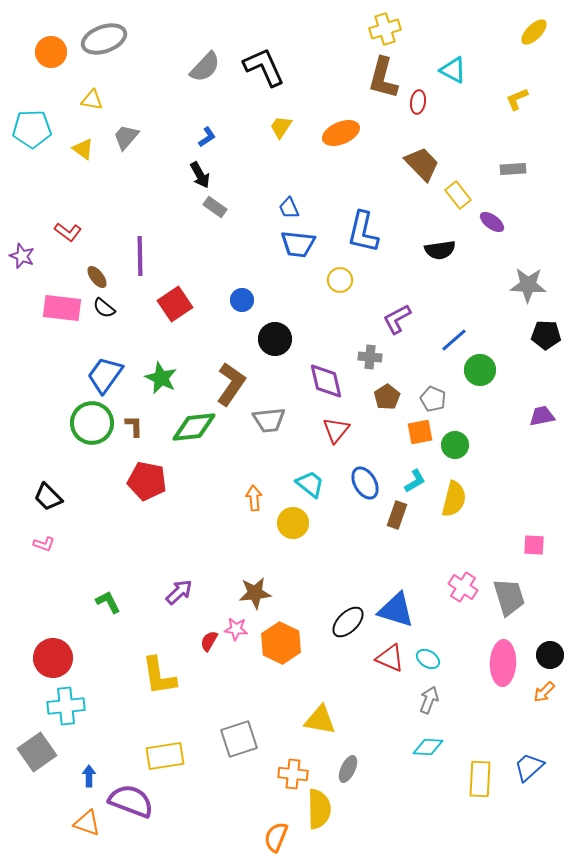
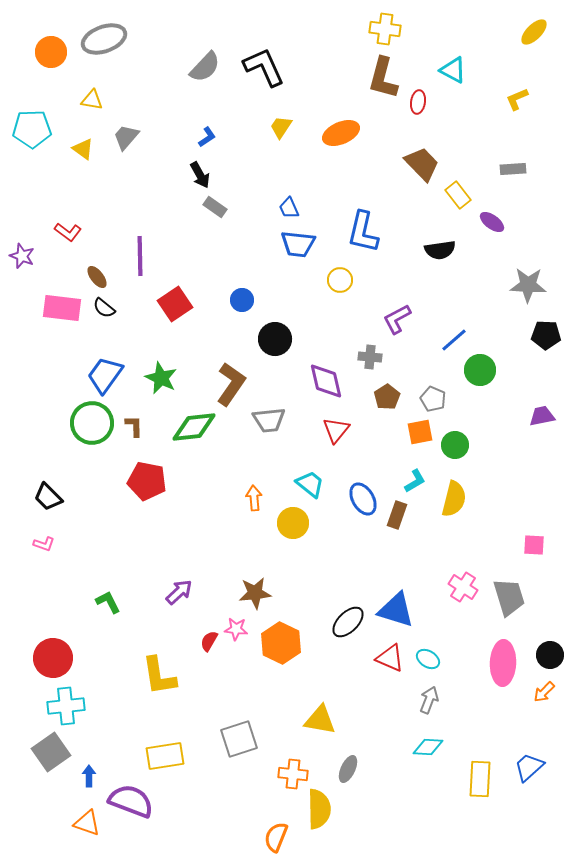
yellow cross at (385, 29): rotated 24 degrees clockwise
blue ellipse at (365, 483): moved 2 px left, 16 px down
gray square at (37, 752): moved 14 px right
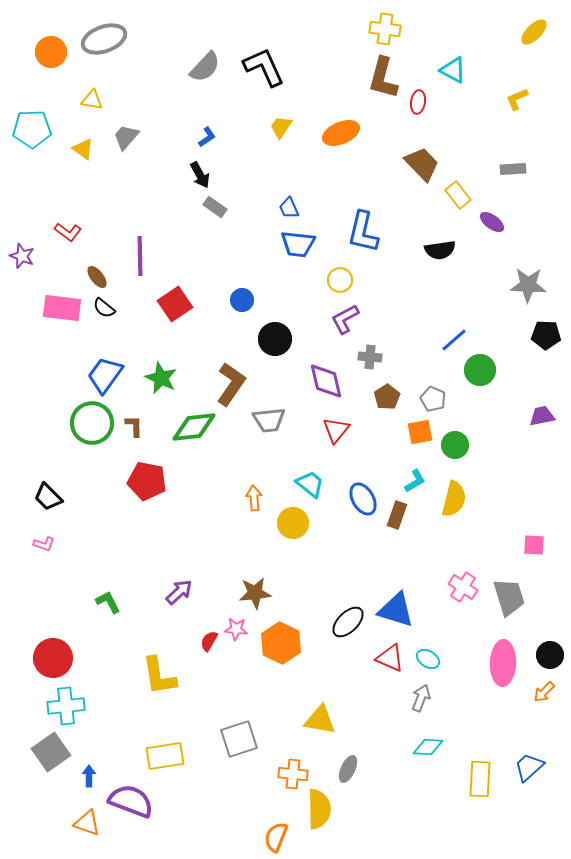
purple L-shape at (397, 319): moved 52 px left
gray arrow at (429, 700): moved 8 px left, 2 px up
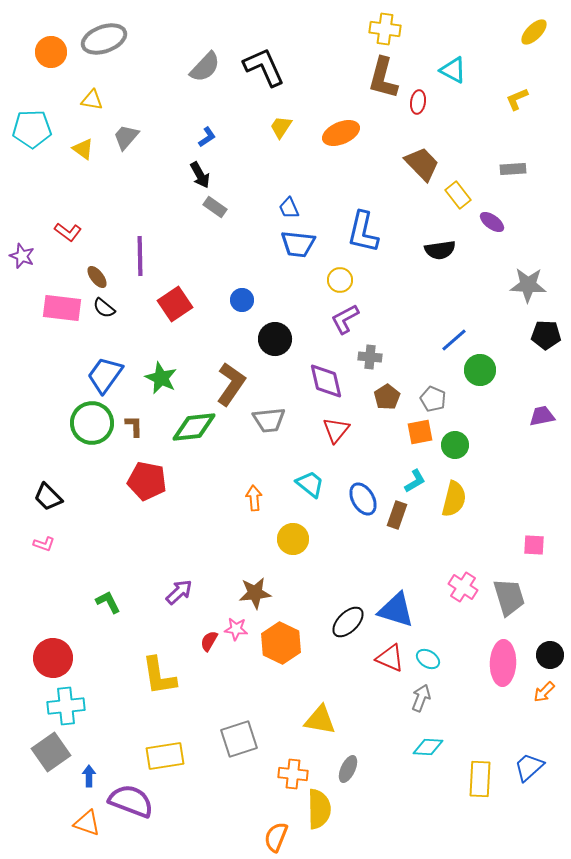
yellow circle at (293, 523): moved 16 px down
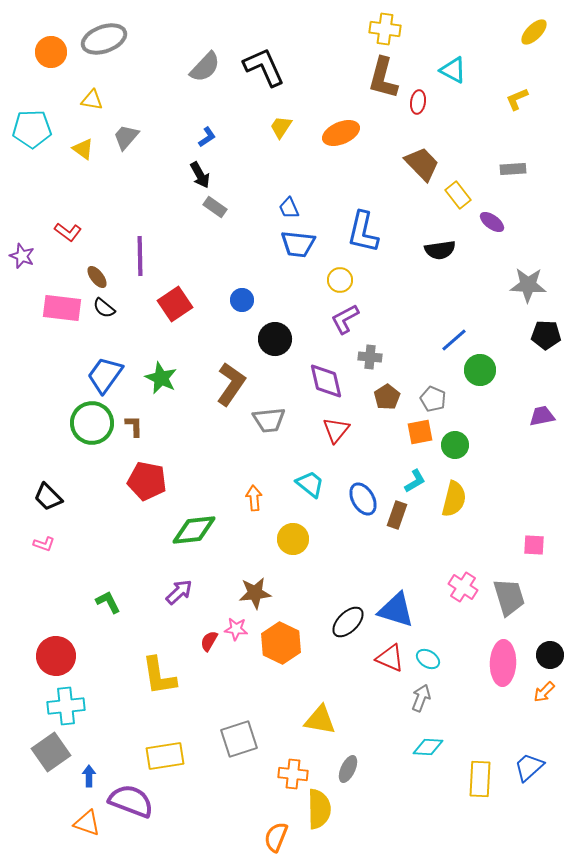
green diamond at (194, 427): moved 103 px down
red circle at (53, 658): moved 3 px right, 2 px up
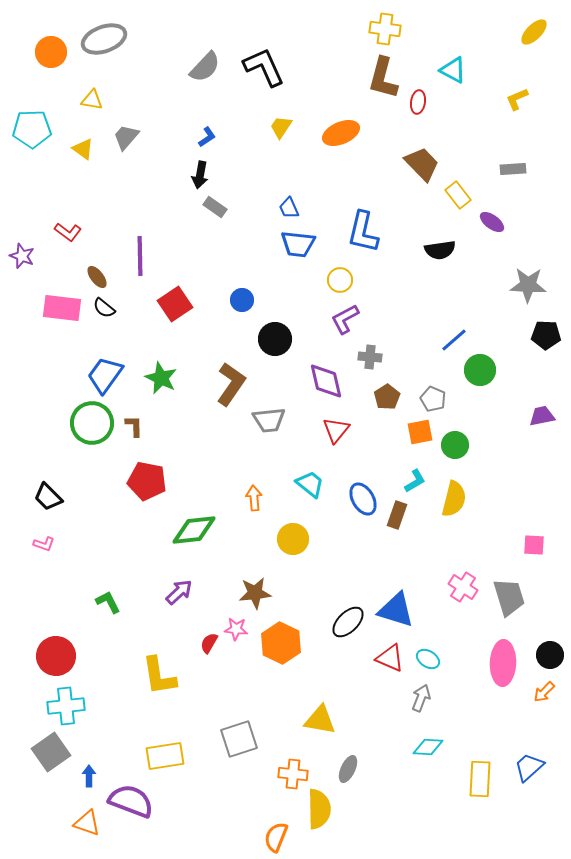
black arrow at (200, 175): rotated 40 degrees clockwise
red semicircle at (209, 641): moved 2 px down
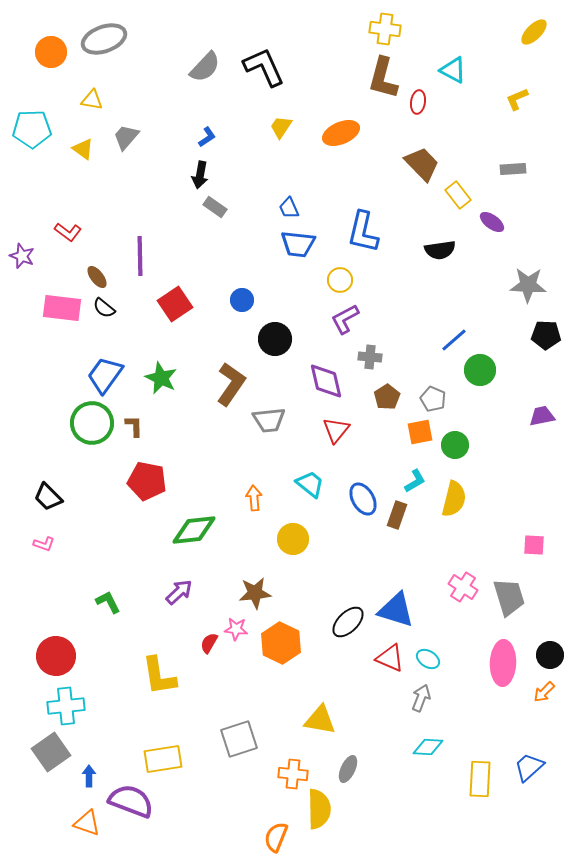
yellow rectangle at (165, 756): moved 2 px left, 3 px down
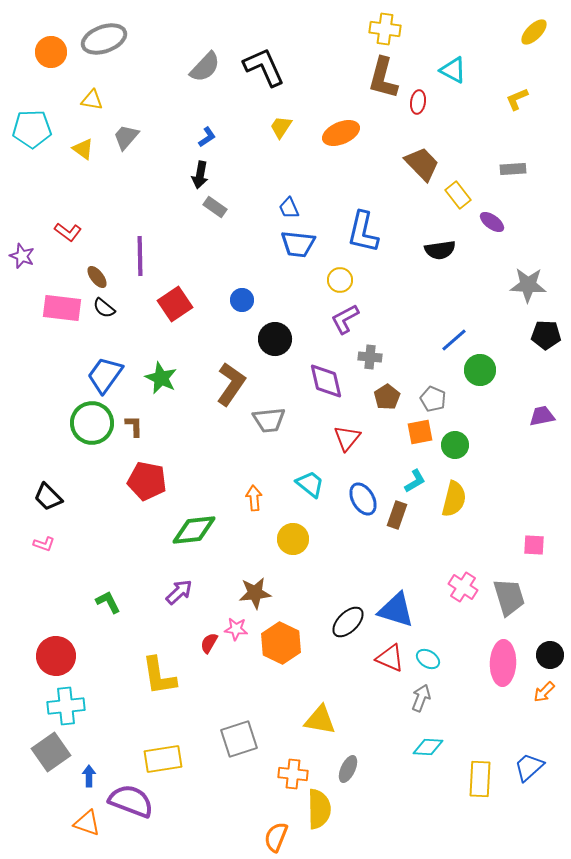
red triangle at (336, 430): moved 11 px right, 8 px down
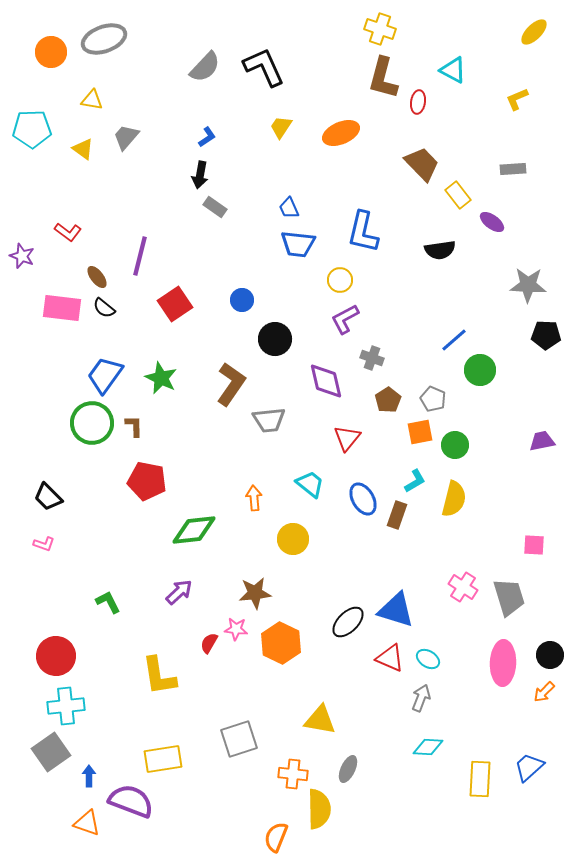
yellow cross at (385, 29): moved 5 px left; rotated 12 degrees clockwise
purple line at (140, 256): rotated 15 degrees clockwise
gray cross at (370, 357): moved 2 px right, 1 px down; rotated 15 degrees clockwise
brown pentagon at (387, 397): moved 1 px right, 3 px down
purple trapezoid at (542, 416): moved 25 px down
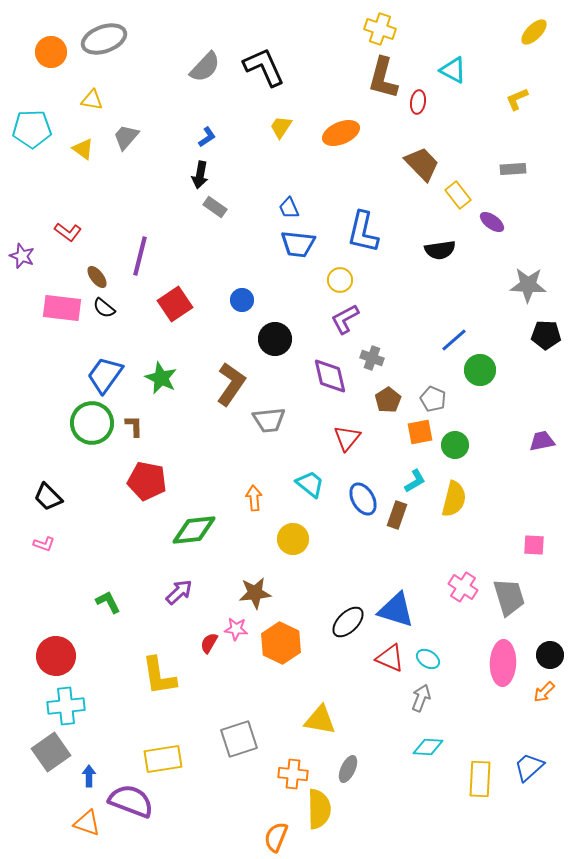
purple diamond at (326, 381): moved 4 px right, 5 px up
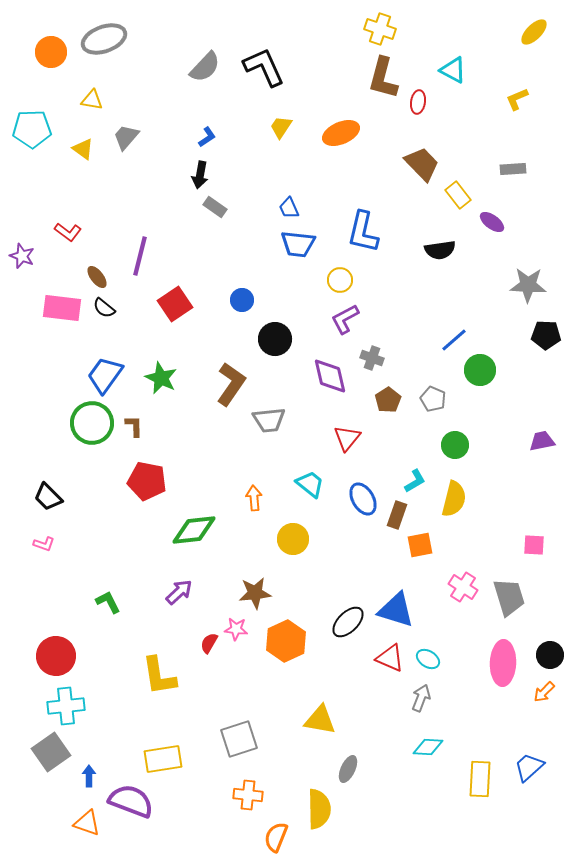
orange square at (420, 432): moved 113 px down
orange hexagon at (281, 643): moved 5 px right, 2 px up; rotated 9 degrees clockwise
orange cross at (293, 774): moved 45 px left, 21 px down
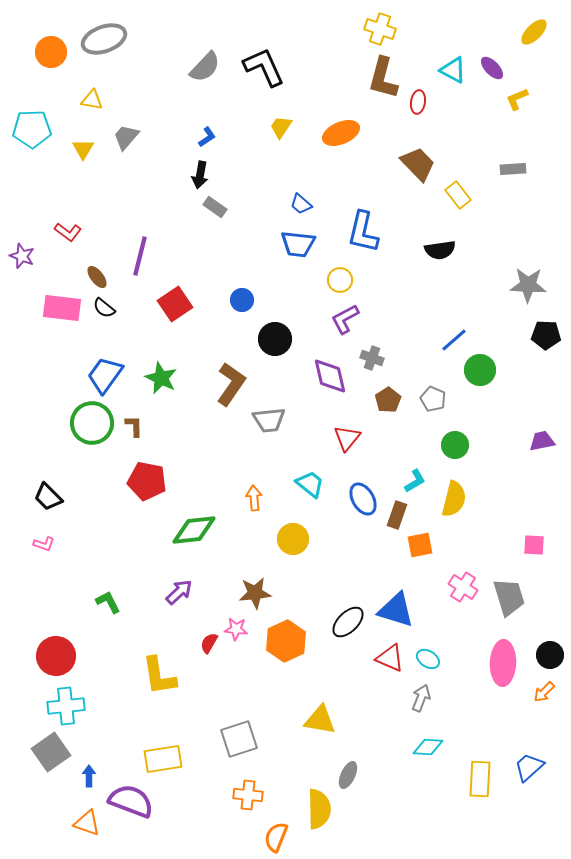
yellow triangle at (83, 149): rotated 25 degrees clockwise
brown trapezoid at (422, 164): moved 4 px left
blue trapezoid at (289, 208): moved 12 px right, 4 px up; rotated 25 degrees counterclockwise
purple ellipse at (492, 222): moved 154 px up; rotated 10 degrees clockwise
gray ellipse at (348, 769): moved 6 px down
